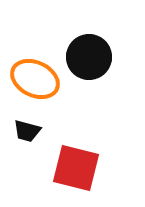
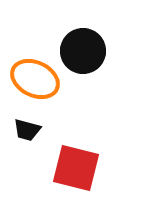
black circle: moved 6 px left, 6 px up
black trapezoid: moved 1 px up
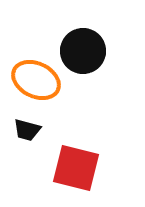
orange ellipse: moved 1 px right, 1 px down
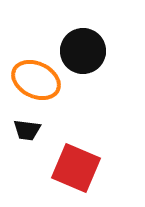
black trapezoid: rotated 8 degrees counterclockwise
red square: rotated 9 degrees clockwise
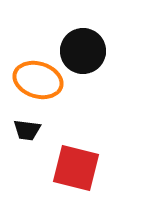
orange ellipse: moved 2 px right; rotated 9 degrees counterclockwise
red square: rotated 9 degrees counterclockwise
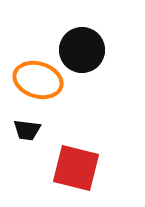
black circle: moved 1 px left, 1 px up
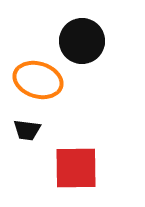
black circle: moved 9 px up
red square: rotated 15 degrees counterclockwise
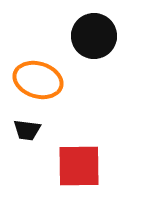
black circle: moved 12 px right, 5 px up
red square: moved 3 px right, 2 px up
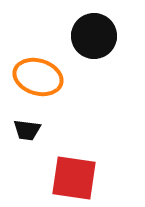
orange ellipse: moved 3 px up
red square: moved 5 px left, 12 px down; rotated 9 degrees clockwise
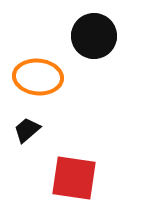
orange ellipse: rotated 12 degrees counterclockwise
black trapezoid: rotated 132 degrees clockwise
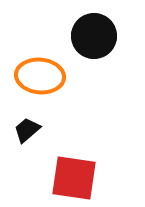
orange ellipse: moved 2 px right, 1 px up
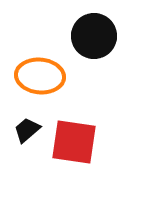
red square: moved 36 px up
